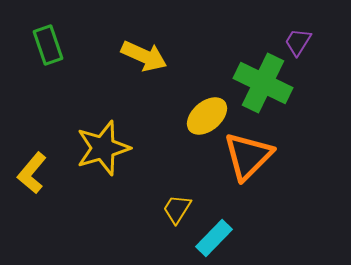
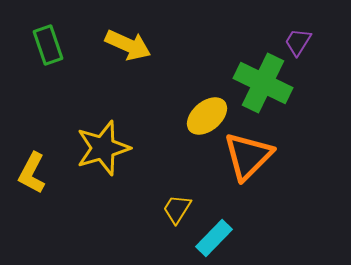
yellow arrow: moved 16 px left, 11 px up
yellow L-shape: rotated 12 degrees counterclockwise
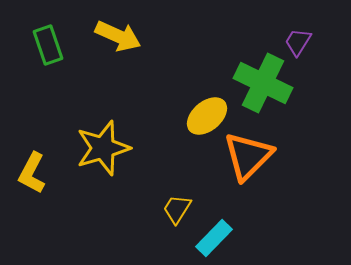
yellow arrow: moved 10 px left, 9 px up
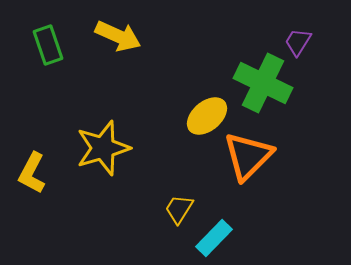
yellow trapezoid: moved 2 px right
